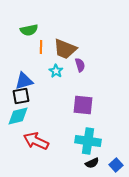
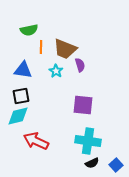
blue triangle: moved 1 px left, 11 px up; rotated 24 degrees clockwise
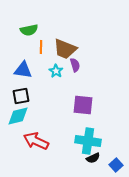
purple semicircle: moved 5 px left
black semicircle: moved 1 px right, 5 px up
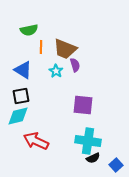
blue triangle: rotated 24 degrees clockwise
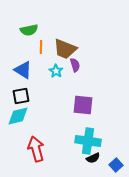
red arrow: moved 8 px down; rotated 50 degrees clockwise
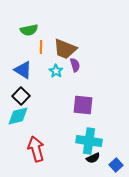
black square: rotated 36 degrees counterclockwise
cyan cross: moved 1 px right
